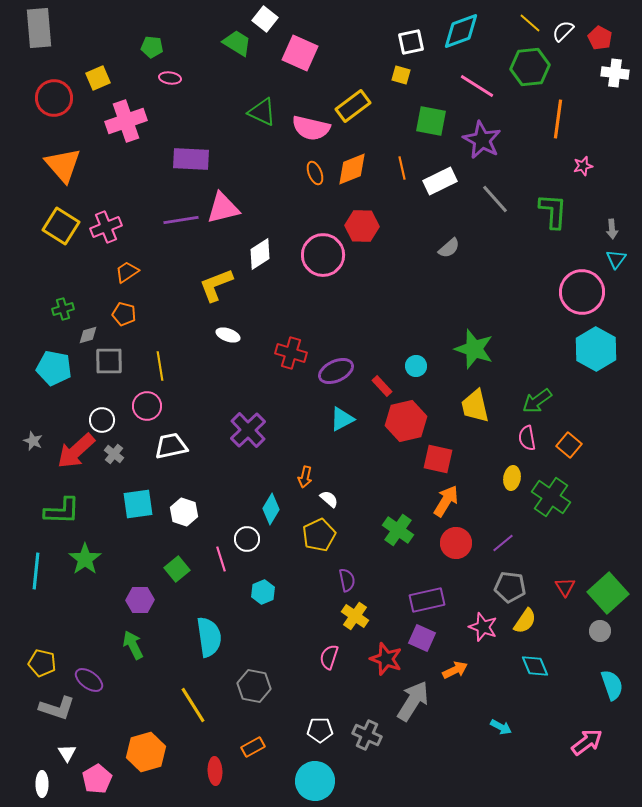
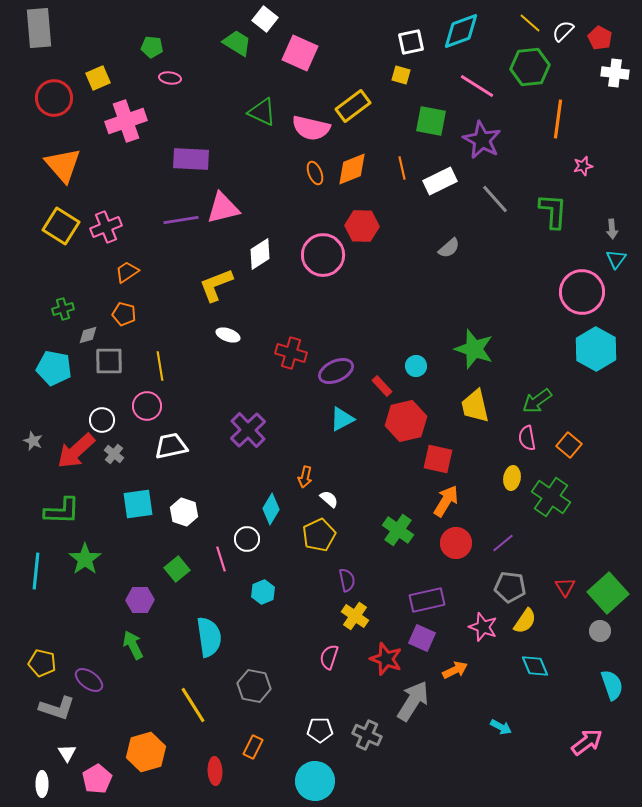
orange rectangle at (253, 747): rotated 35 degrees counterclockwise
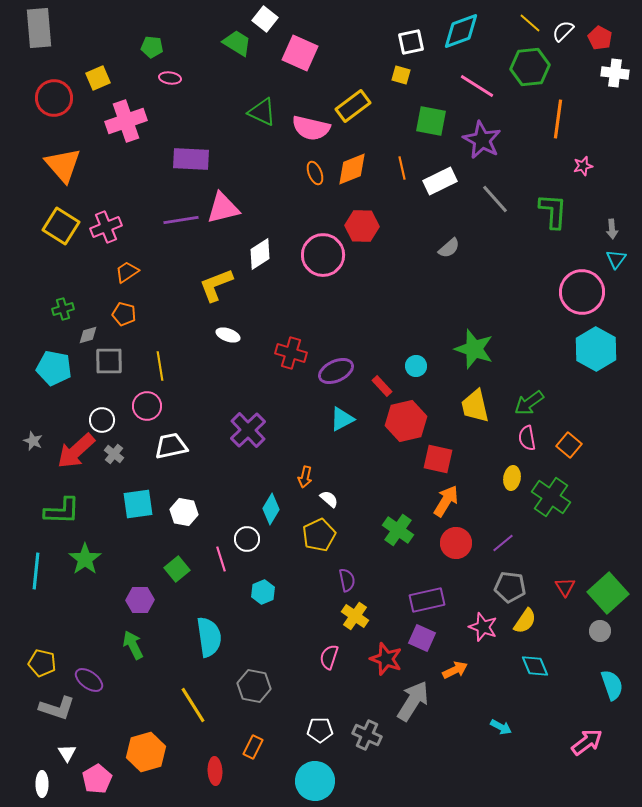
green arrow at (537, 401): moved 8 px left, 2 px down
white hexagon at (184, 512): rotated 8 degrees counterclockwise
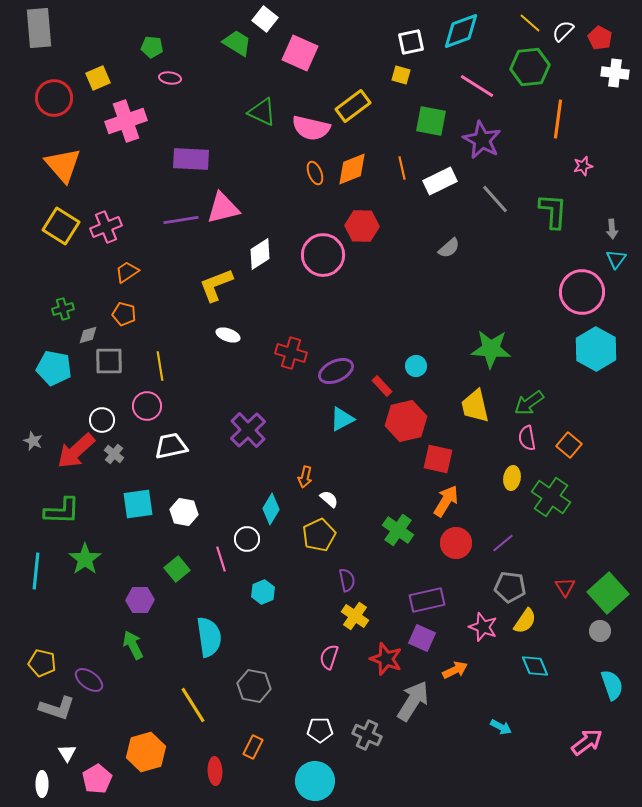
green star at (474, 349): moved 17 px right; rotated 15 degrees counterclockwise
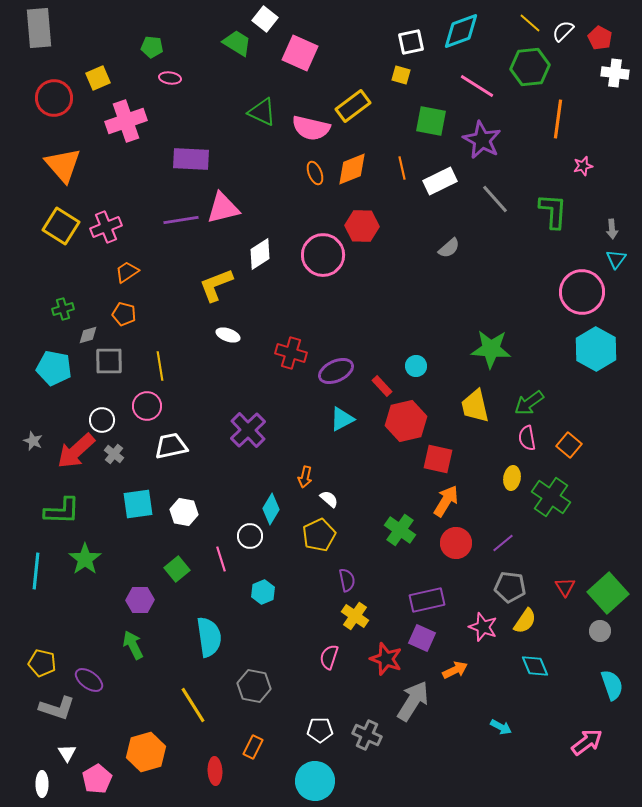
green cross at (398, 530): moved 2 px right
white circle at (247, 539): moved 3 px right, 3 px up
